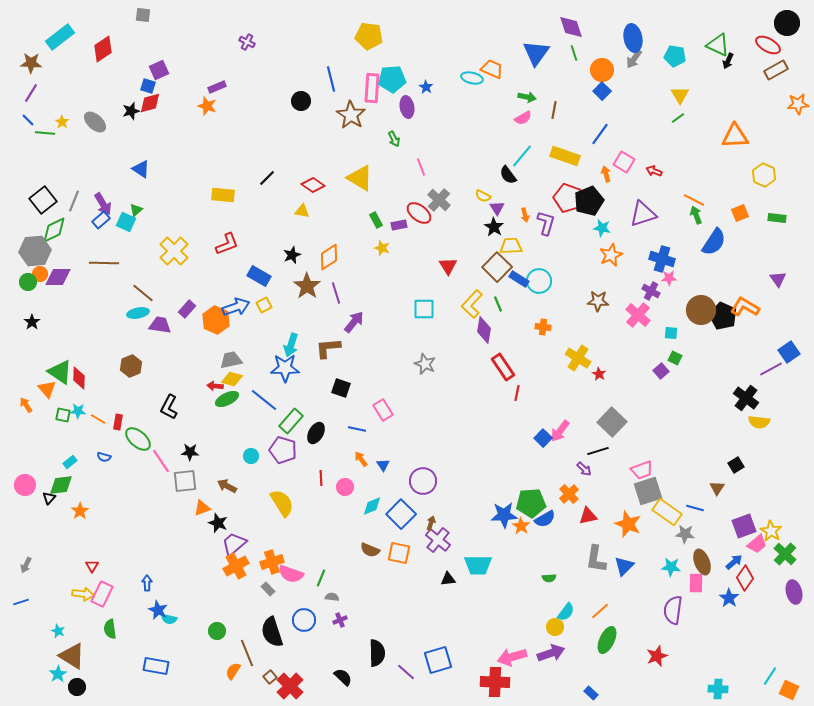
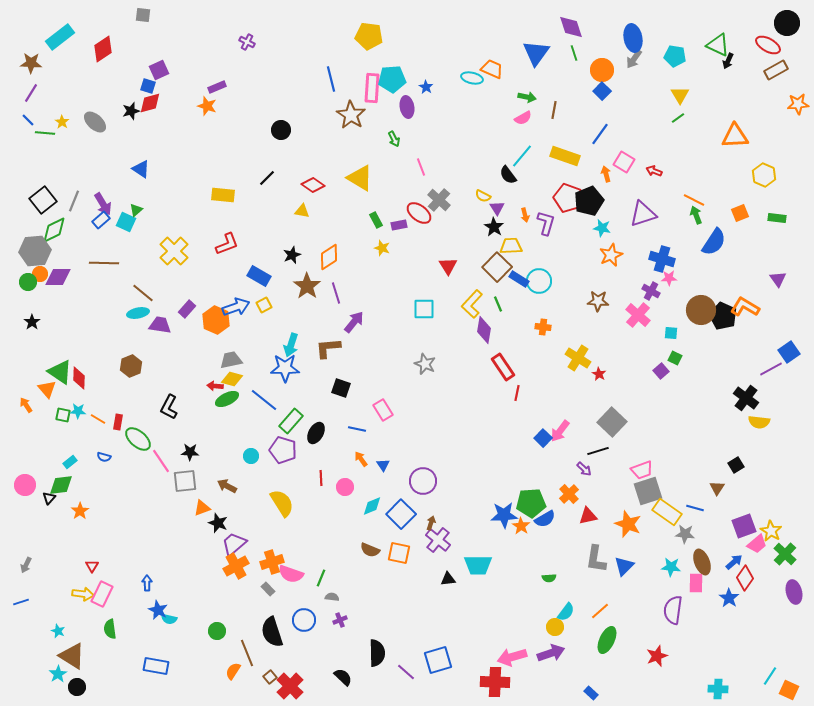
black circle at (301, 101): moved 20 px left, 29 px down
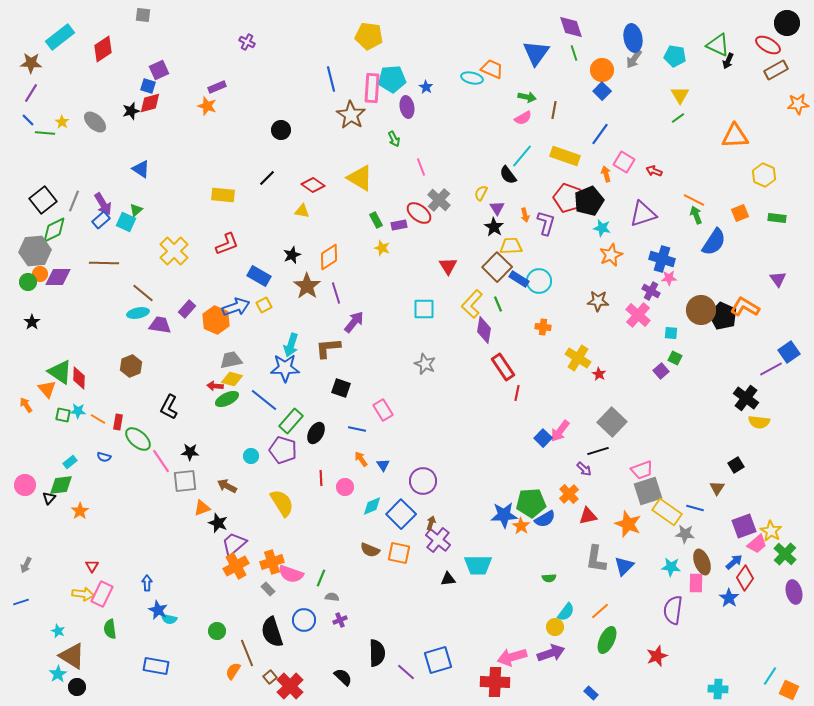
yellow semicircle at (483, 196): moved 2 px left, 3 px up; rotated 91 degrees clockwise
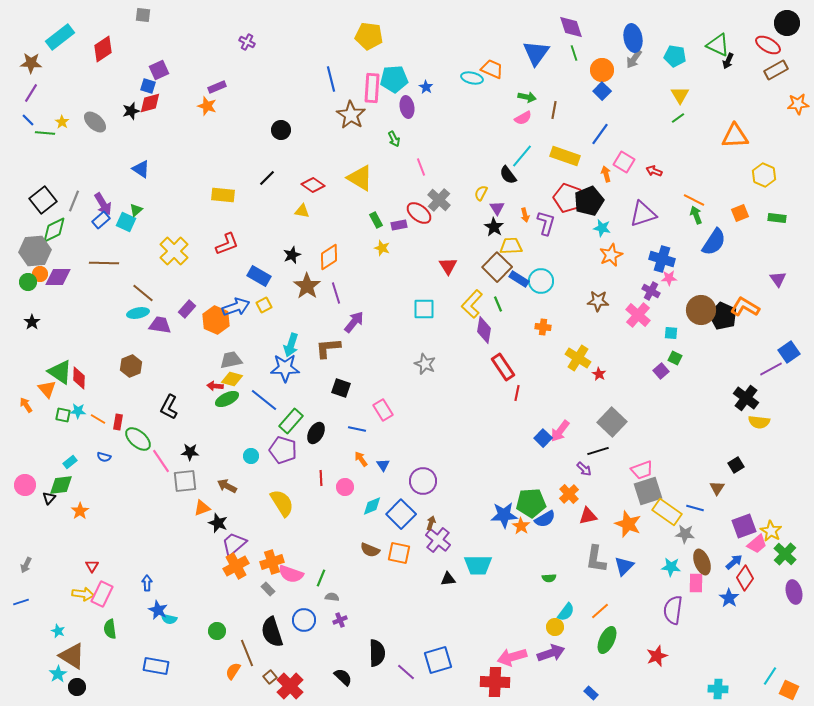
cyan pentagon at (392, 79): moved 2 px right
cyan circle at (539, 281): moved 2 px right
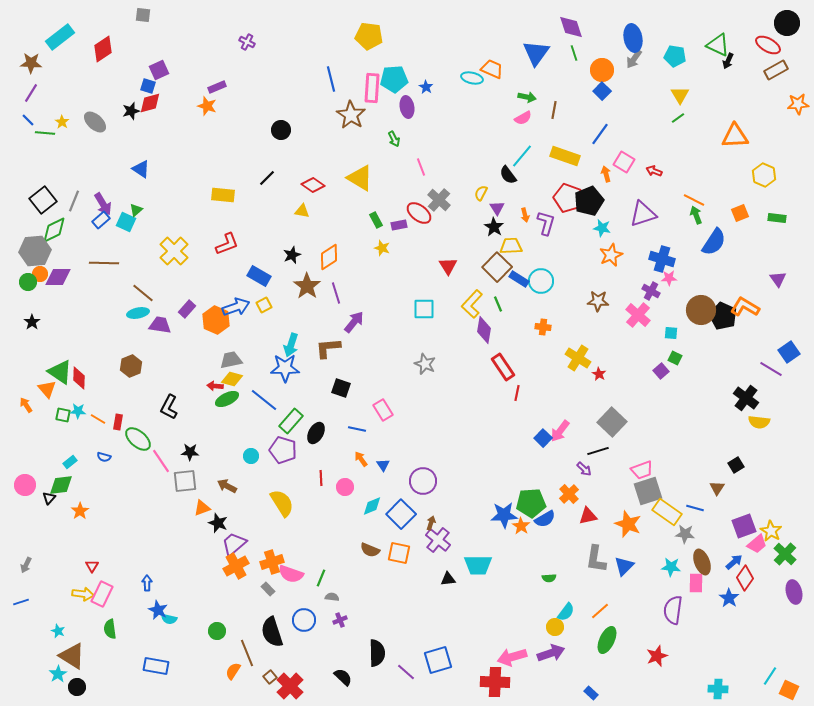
purple line at (771, 369): rotated 60 degrees clockwise
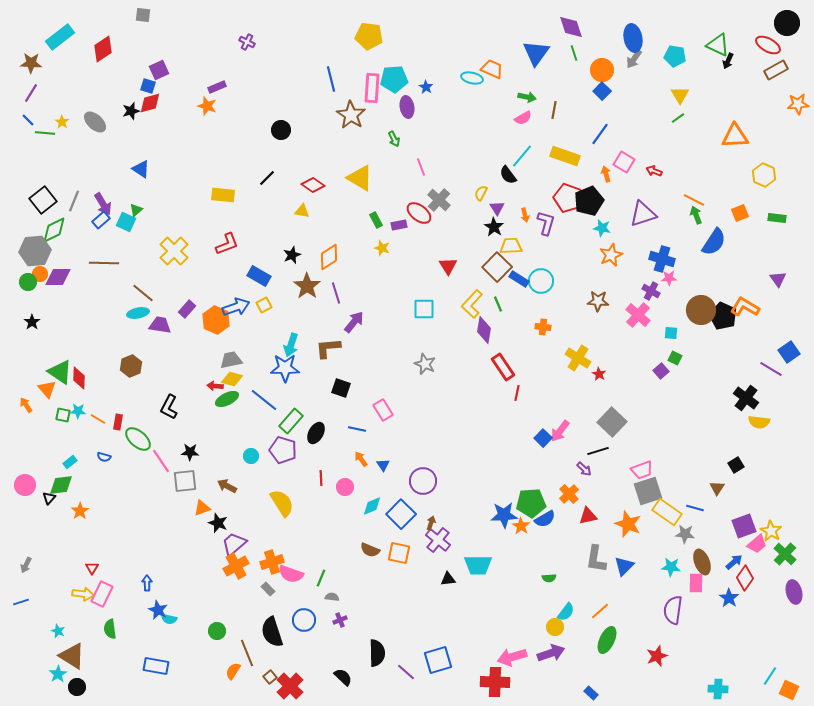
red triangle at (92, 566): moved 2 px down
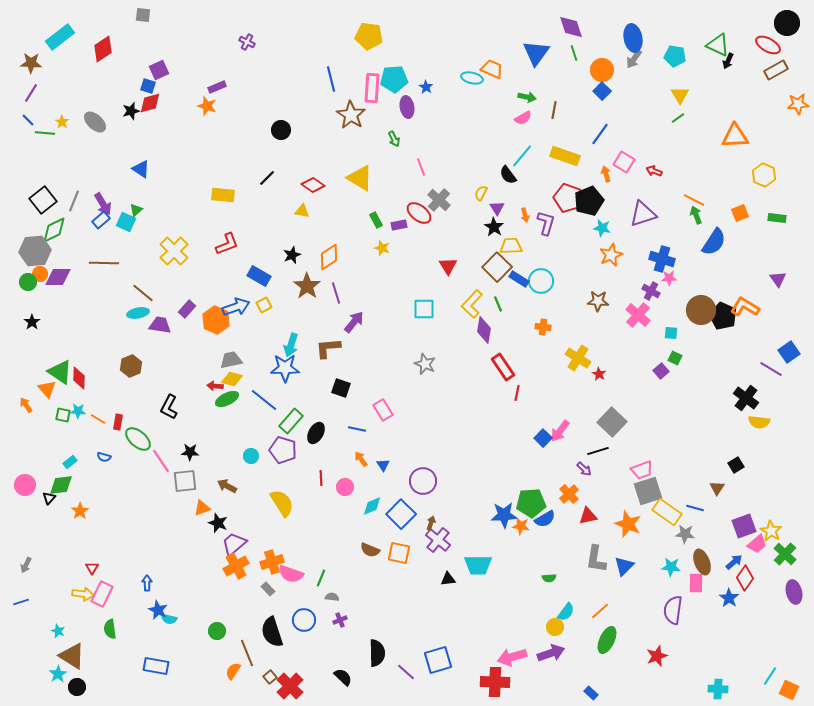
orange star at (521, 526): rotated 24 degrees counterclockwise
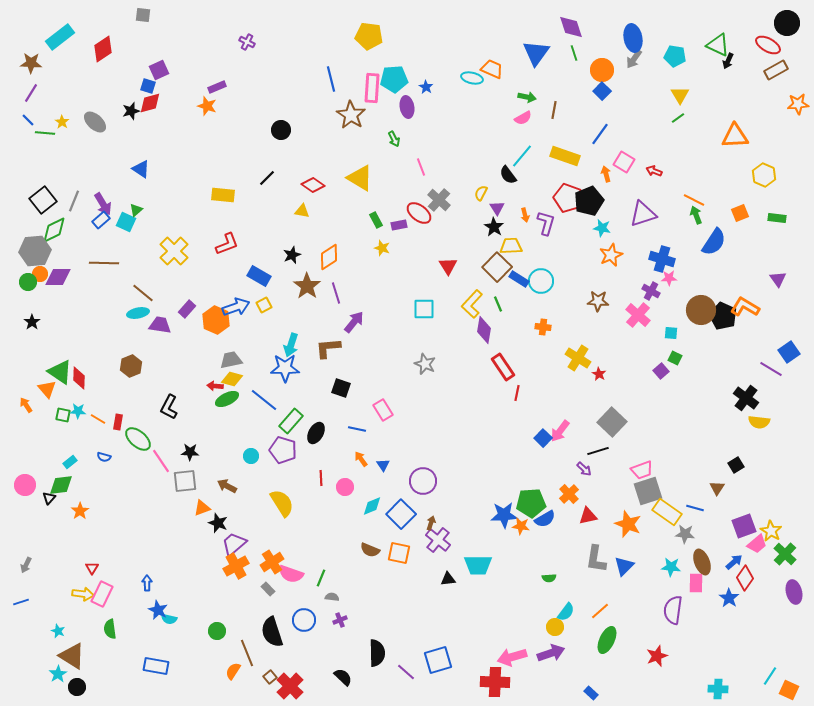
orange cross at (272, 562): rotated 15 degrees counterclockwise
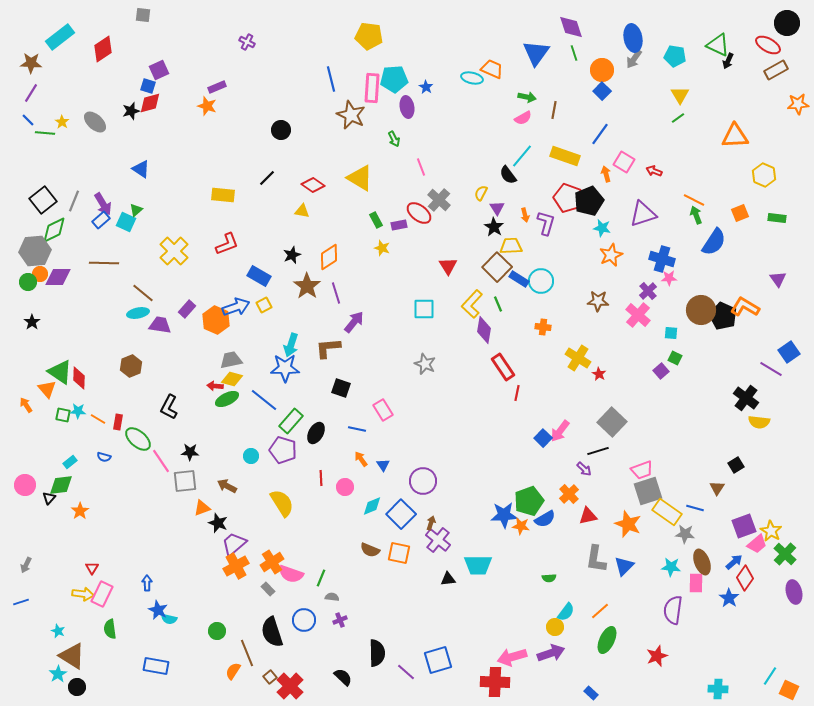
brown star at (351, 115): rotated 8 degrees counterclockwise
purple cross at (651, 291): moved 3 px left; rotated 18 degrees clockwise
green pentagon at (531, 503): moved 2 px left, 2 px up; rotated 16 degrees counterclockwise
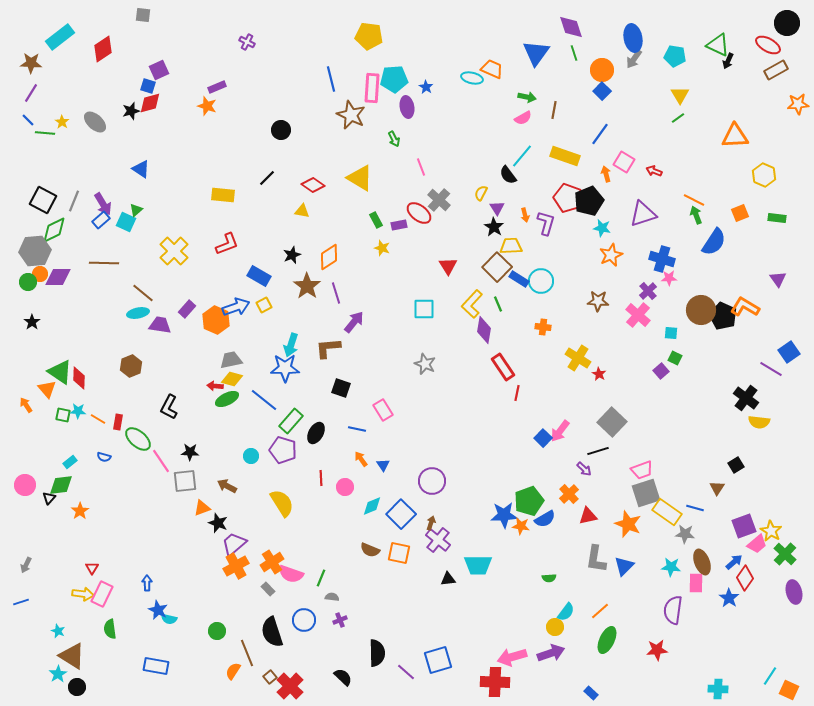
black square at (43, 200): rotated 24 degrees counterclockwise
purple circle at (423, 481): moved 9 px right
gray square at (648, 491): moved 2 px left, 2 px down
red star at (657, 656): moved 6 px up; rotated 15 degrees clockwise
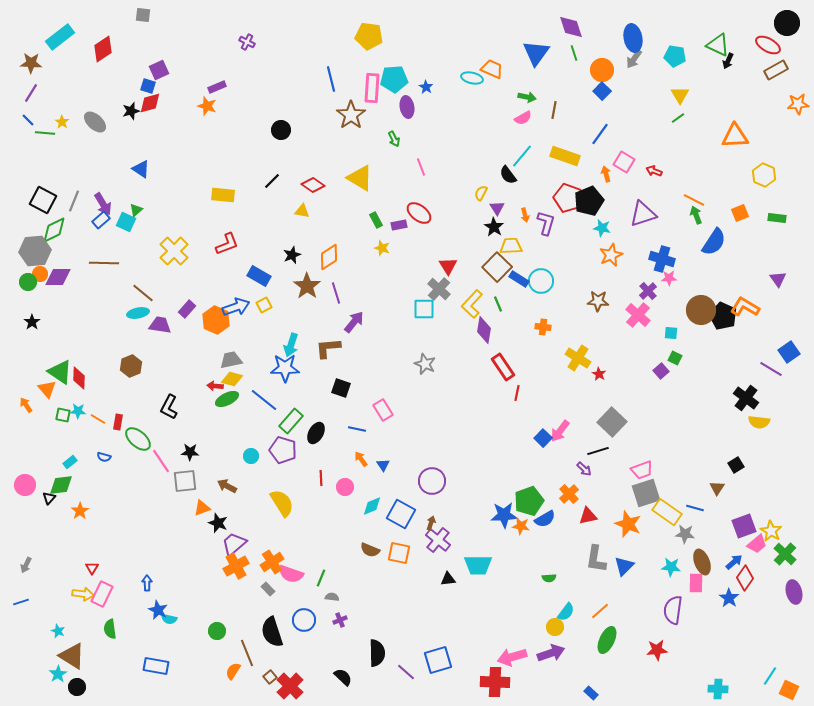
brown star at (351, 115): rotated 12 degrees clockwise
black line at (267, 178): moved 5 px right, 3 px down
gray cross at (439, 200): moved 89 px down
blue square at (401, 514): rotated 16 degrees counterclockwise
